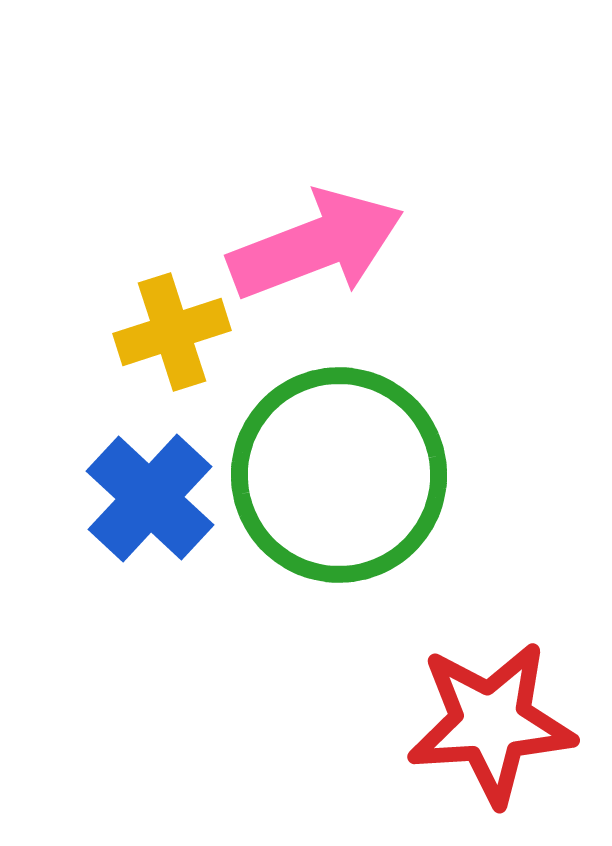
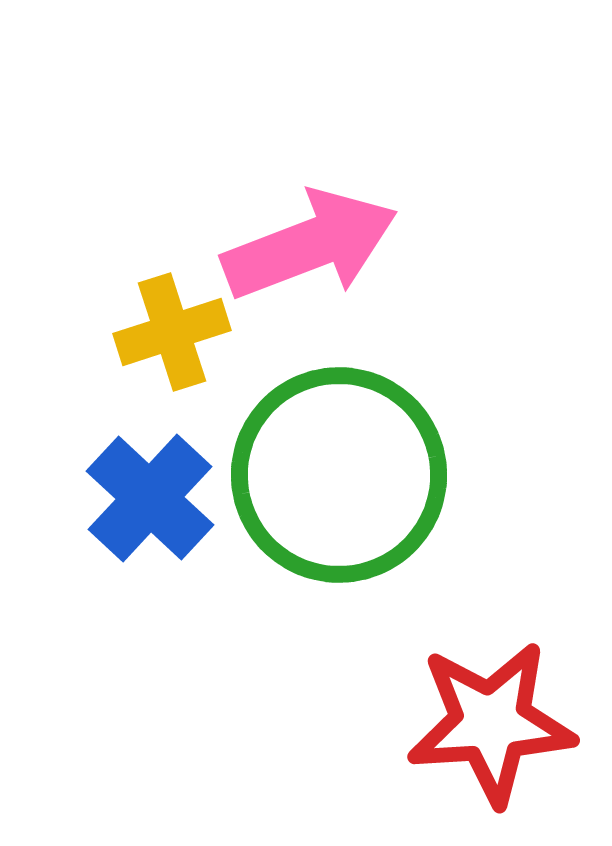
pink arrow: moved 6 px left
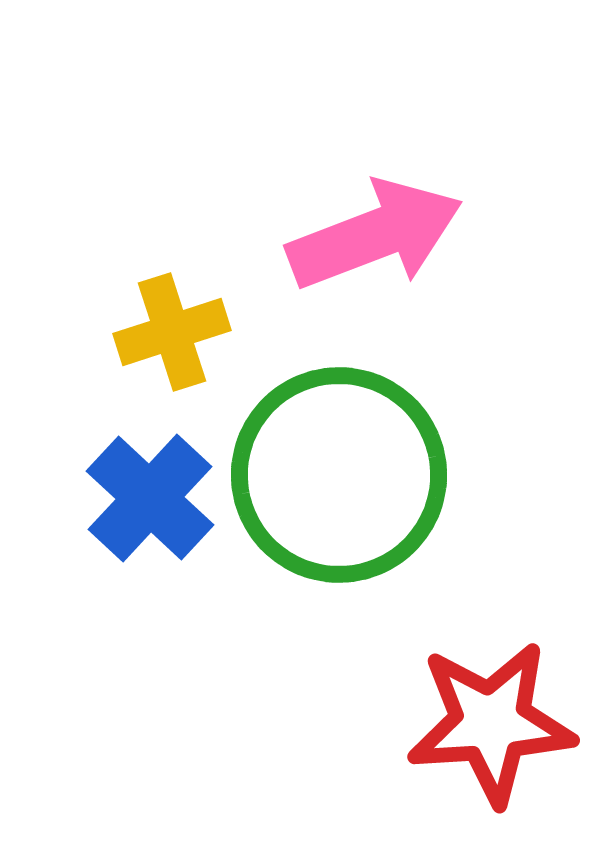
pink arrow: moved 65 px right, 10 px up
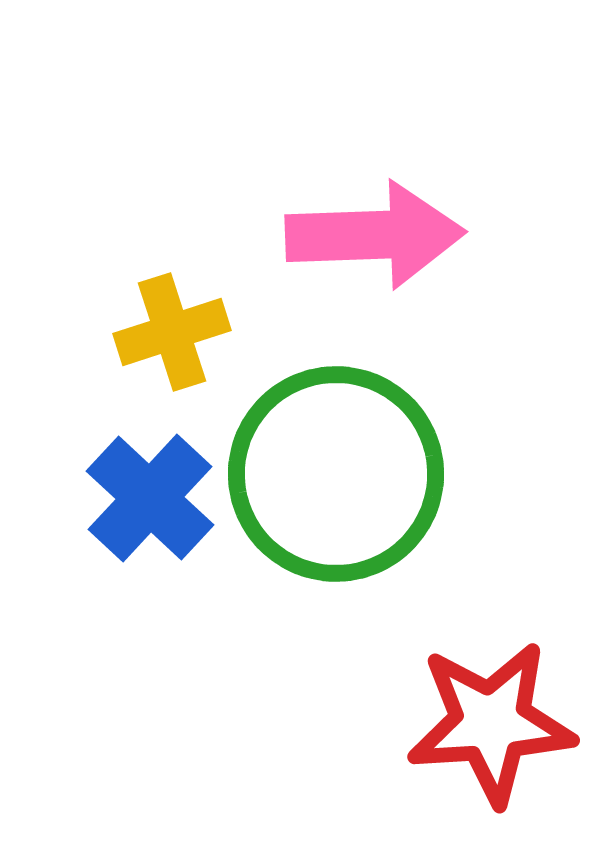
pink arrow: rotated 19 degrees clockwise
green circle: moved 3 px left, 1 px up
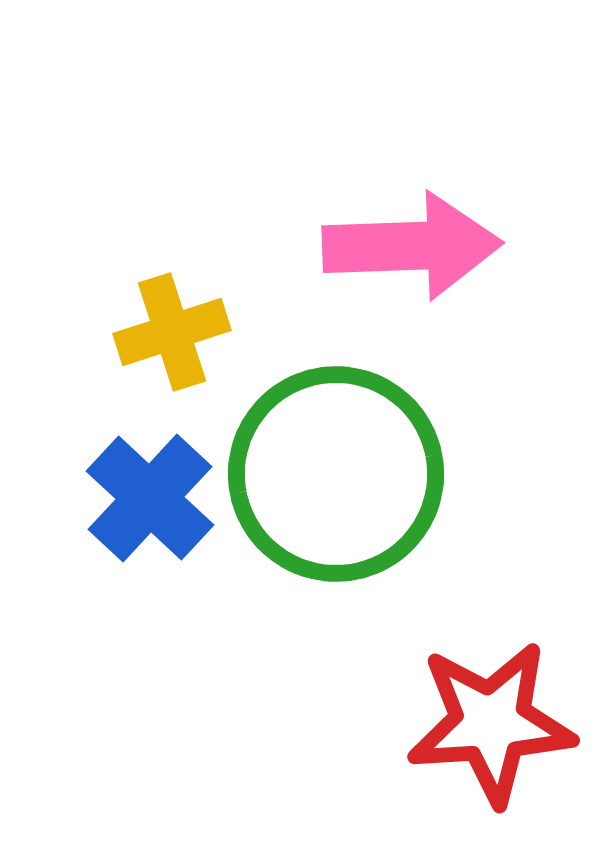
pink arrow: moved 37 px right, 11 px down
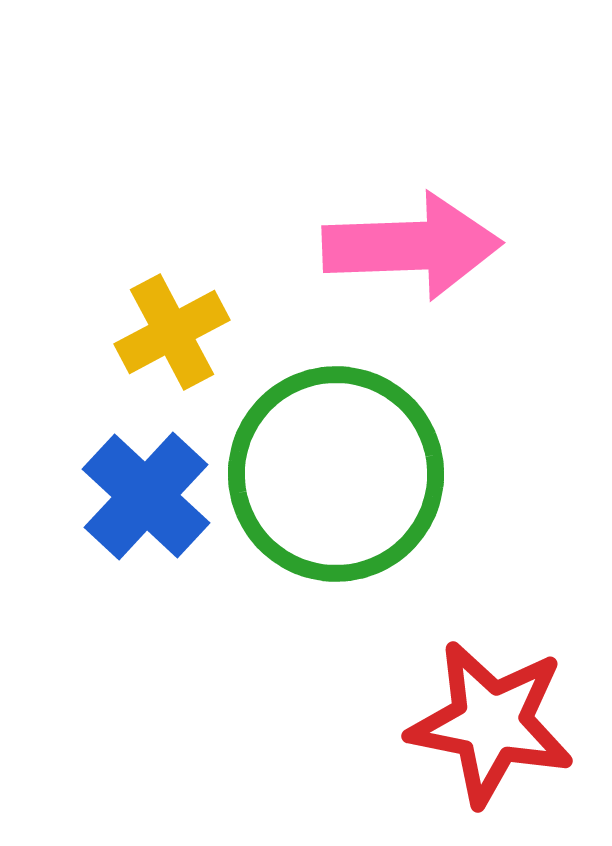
yellow cross: rotated 10 degrees counterclockwise
blue cross: moved 4 px left, 2 px up
red star: rotated 15 degrees clockwise
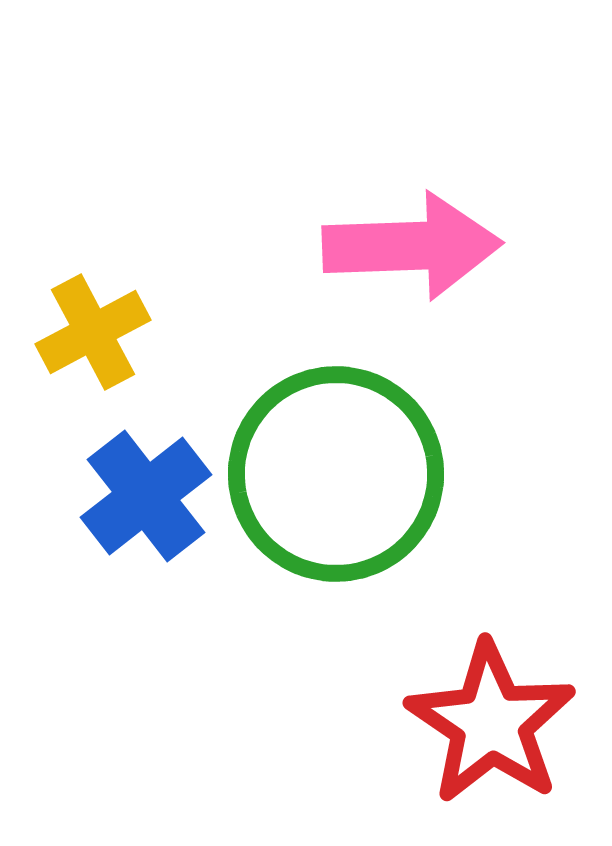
yellow cross: moved 79 px left
blue cross: rotated 9 degrees clockwise
red star: rotated 23 degrees clockwise
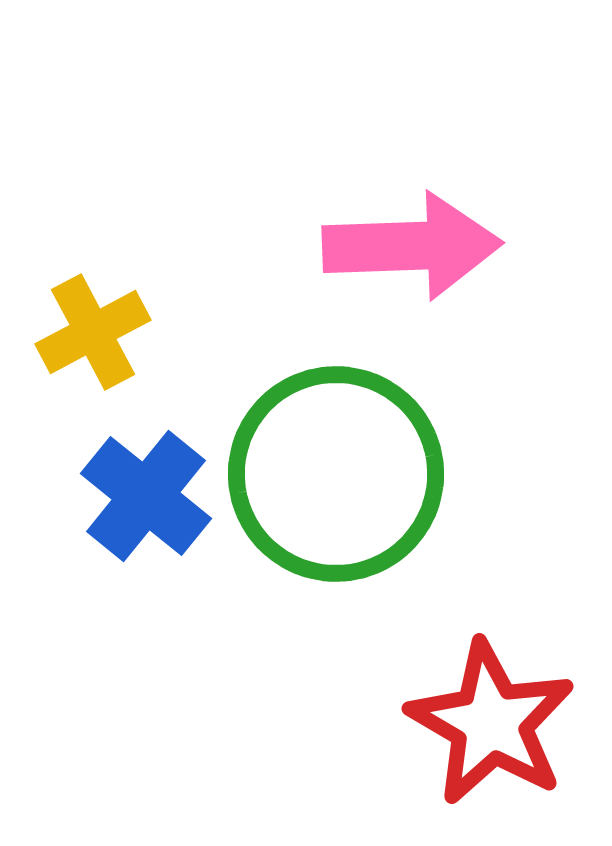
blue cross: rotated 13 degrees counterclockwise
red star: rotated 4 degrees counterclockwise
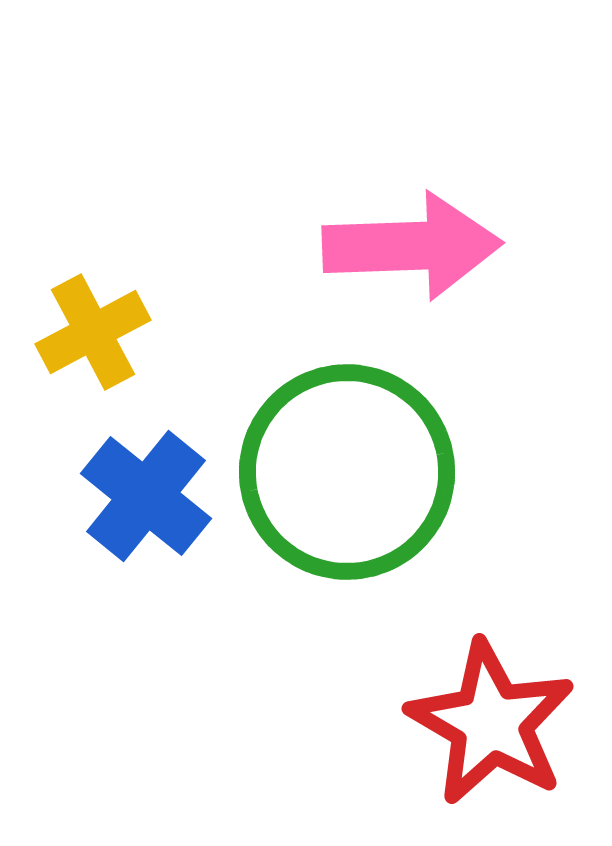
green circle: moved 11 px right, 2 px up
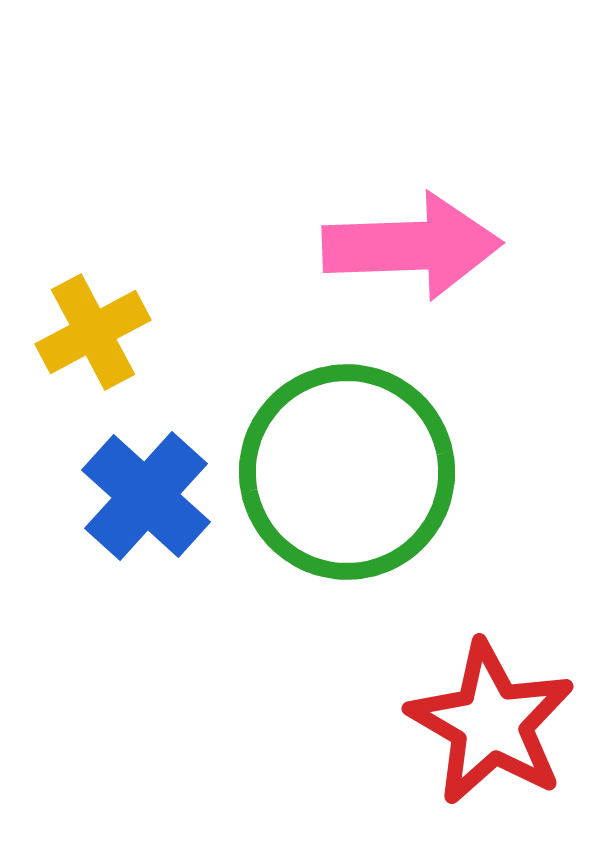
blue cross: rotated 3 degrees clockwise
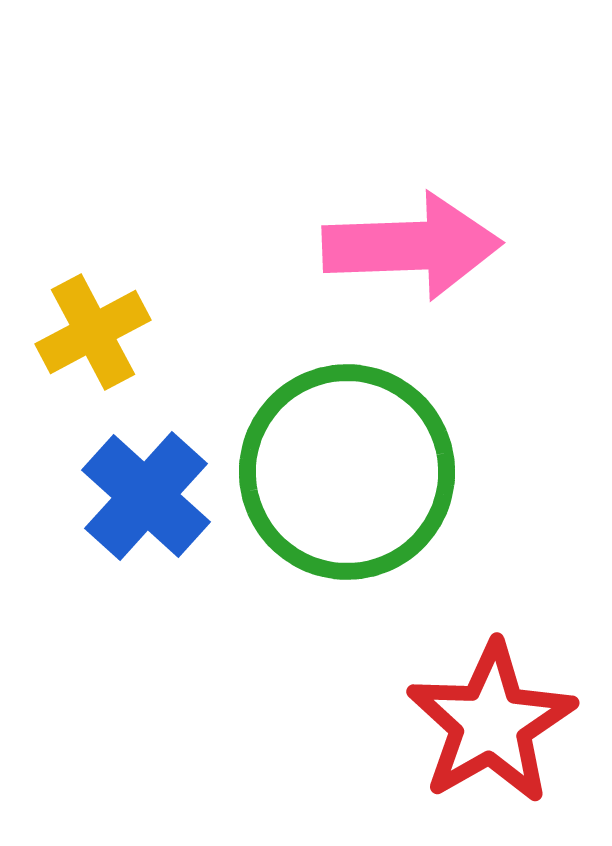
red star: rotated 12 degrees clockwise
